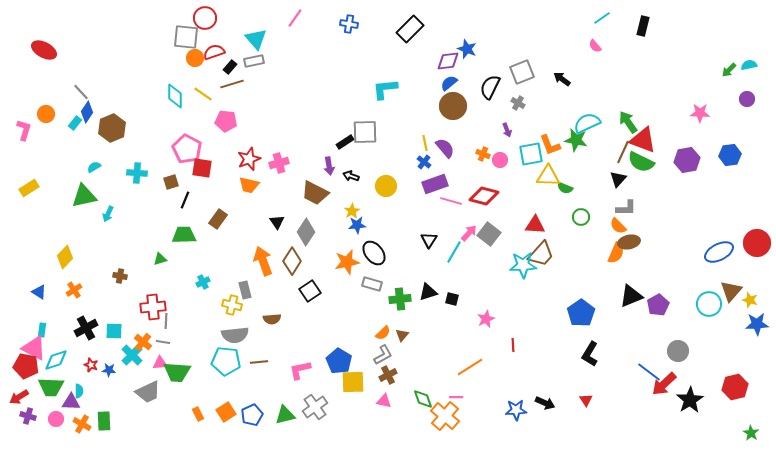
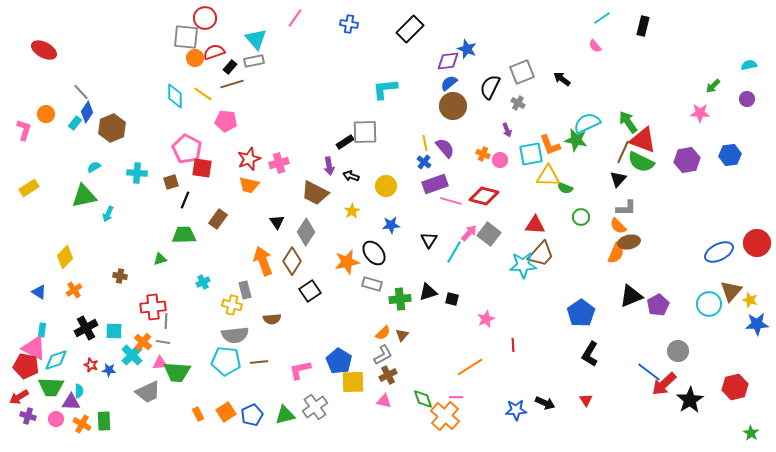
green arrow at (729, 70): moved 16 px left, 16 px down
blue star at (357, 225): moved 34 px right
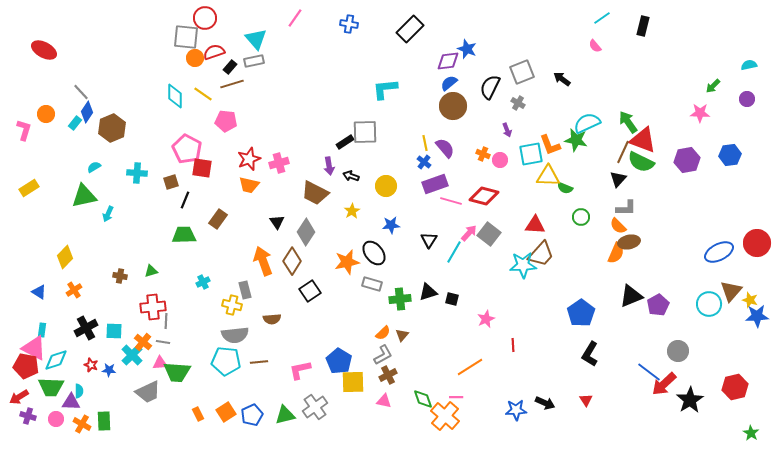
green triangle at (160, 259): moved 9 px left, 12 px down
blue star at (757, 324): moved 8 px up
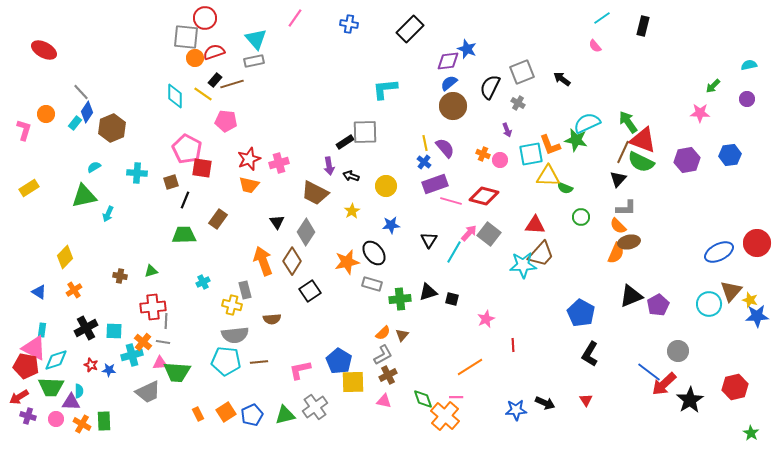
black rectangle at (230, 67): moved 15 px left, 13 px down
blue pentagon at (581, 313): rotated 8 degrees counterclockwise
cyan cross at (132, 355): rotated 30 degrees clockwise
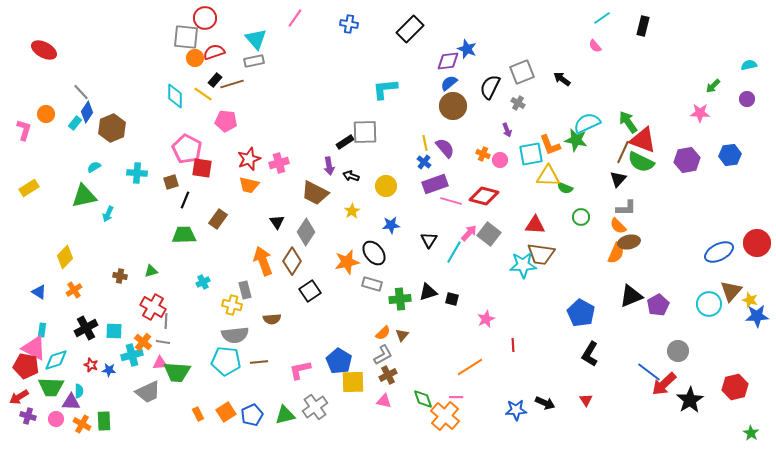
brown trapezoid at (541, 254): rotated 56 degrees clockwise
red cross at (153, 307): rotated 35 degrees clockwise
